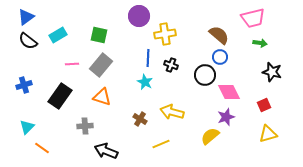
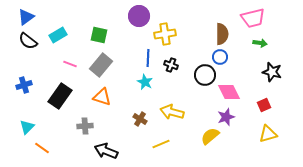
brown semicircle: moved 3 px right, 1 px up; rotated 50 degrees clockwise
pink line: moved 2 px left; rotated 24 degrees clockwise
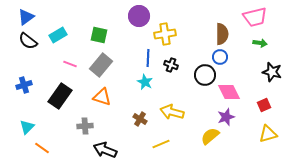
pink trapezoid: moved 2 px right, 1 px up
black arrow: moved 1 px left, 1 px up
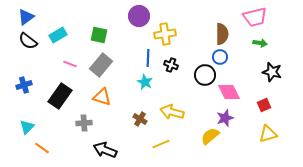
purple star: moved 1 px left, 1 px down
gray cross: moved 1 px left, 3 px up
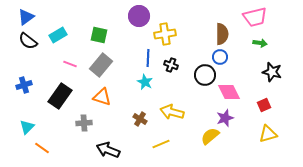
black arrow: moved 3 px right
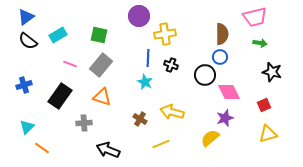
yellow semicircle: moved 2 px down
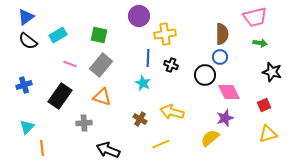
cyan star: moved 2 px left, 1 px down
orange line: rotated 49 degrees clockwise
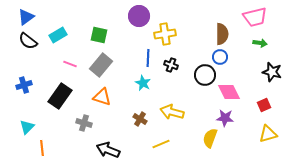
purple star: rotated 24 degrees clockwise
gray cross: rotated 21 degrees clockwise
yellow semicircle: rotated 30 degrees counterclockwise
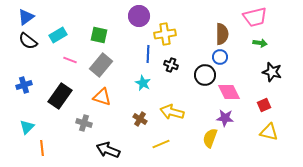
blue line: moved 4 px up
pink line: moved 4 px up
yellow triangle: moved 1 px right, 2 px up; rotated 30 degrees clockwise
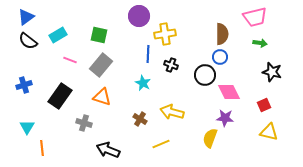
cyan triangle: rotated 14 degrees counterclockwise
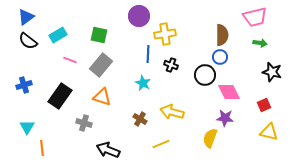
brown semicircle: moved 1 px down
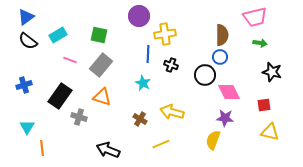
red square: rotated 16 degrees clockwise
gray cross: moved 5 px left, 6 px up
yellow triangle: moved 1 px right
yellow semicircle: moved 3 px right, 2 px down
